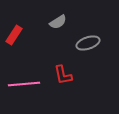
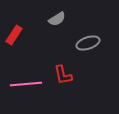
gray semicircle: moved 1 px left, 3 px up
pink line: moved 2 px right
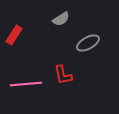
gray semicircle: moved 4 px right
gray ellipse: rotated 10 degrees counterclockwise
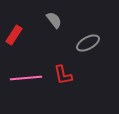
gray semicircle: moved 7 px left, 1 px down; rotated 96 degrees counterclockwise
pink line: moved 6 px up
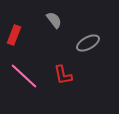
red rectangle: rotated 12 degrees counterclockwise
pink line: moved 2 px left, 2 px up; rotated 48 degrees clockwise
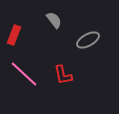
gray ellipse: moved 3 px up
pink line: moved 2 px up
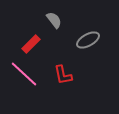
red rectangle: moved 17 px right, 9 px down; rotated 24 degrees clockwise
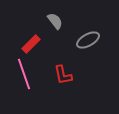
gray semicircle: moved 1 px right, 1 px down
pink line: rotated 28 degrees clockwise
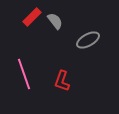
red rectangle: moved 1 px right, 27 px up
red L-shape: moved 1 px left, 6 px down; rotated 30 degrees clockwise
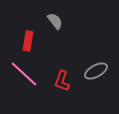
red rectangle: moved 4 px left, 24 px down; rotated 36 degrees counterclockwise
gray ellipse: moved 8 px right, 31 px down
pink line: rotated 28 degrees counterclockwise
